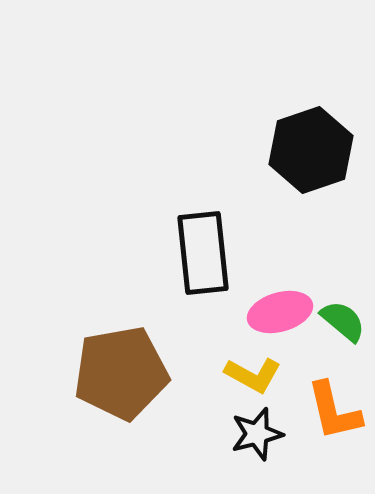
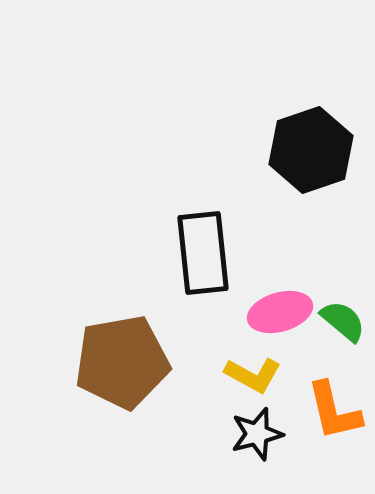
brown pentagon: moved 1 px right, 11 px up
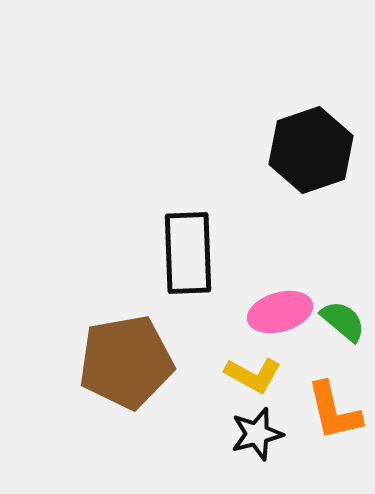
black rectangle: moved 15 px left; rotated 4 degrees clockwise
brown pentagon: moved 4 px right
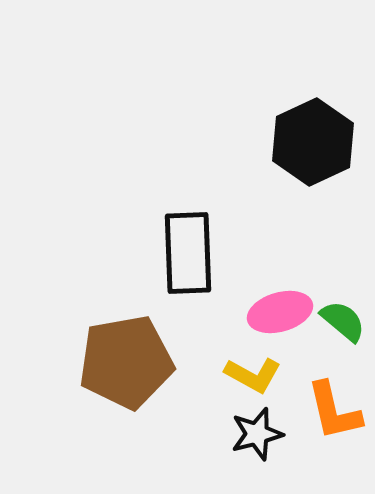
black hexagon: moved 2 px right, 8 px up; rotated 6 degrees counterclockwise
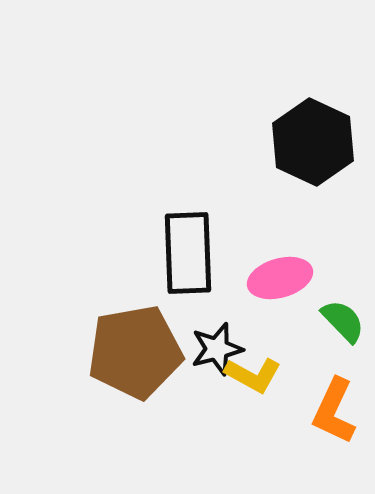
black hexagon: rotated 10 degrees counterclockwise
pink ellipse: moved 34 px up
green semicircle: rotated 6 degrees clockwise
brown pentagon: moved 9 px right, 10 px up
orange L-shape: rotated 38 degrees clockwise
black star: moved 40 px left, 85 px up
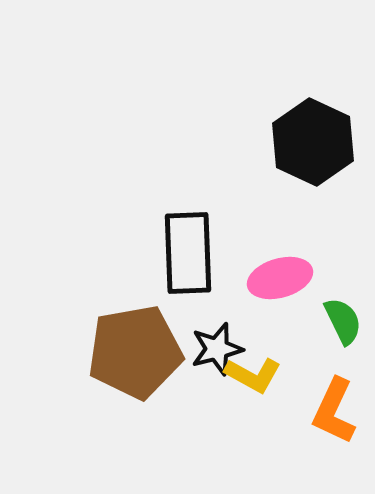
green semicircle: rotated 18 degrees clockwise
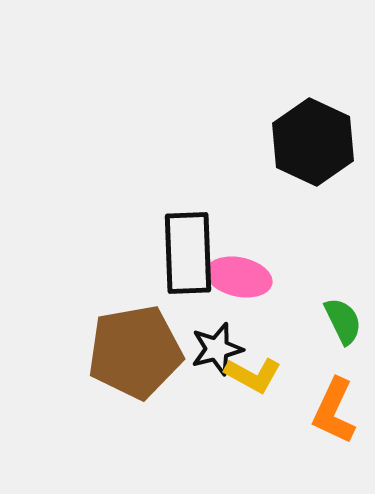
pink ellipse: moved 41 px left, 1 px up; rotated 28 degrees clockwise
